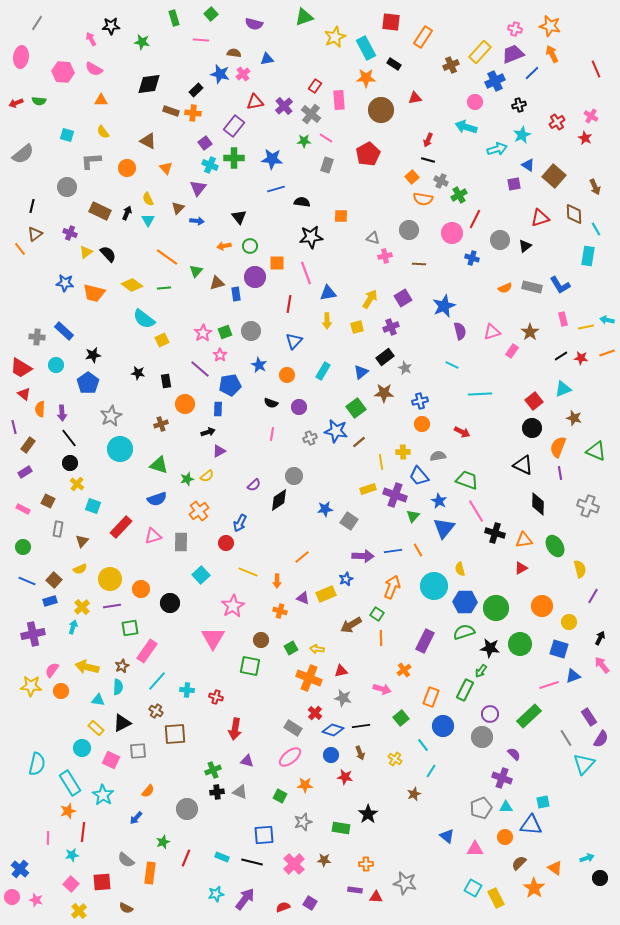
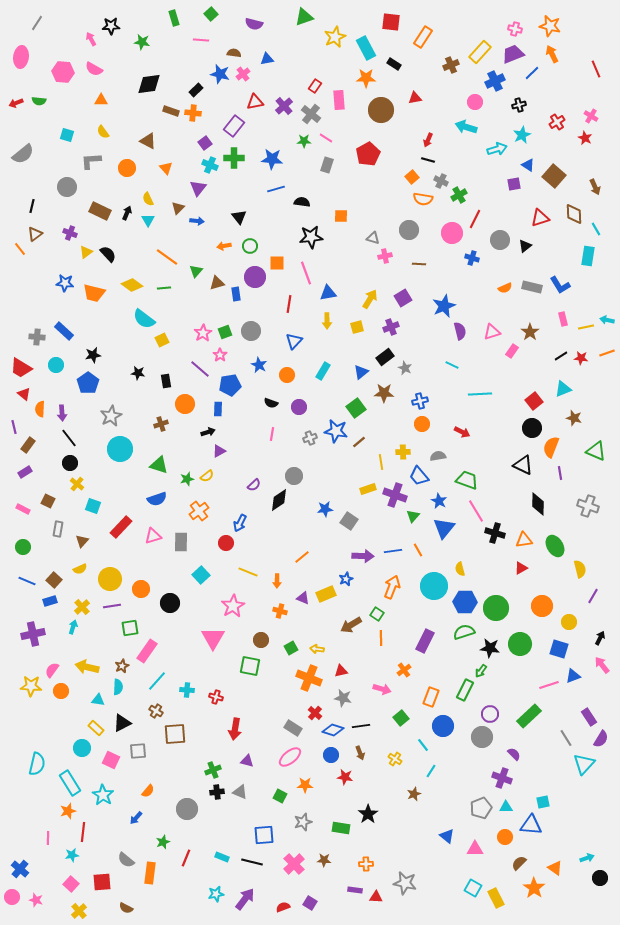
orange semicircle at (558, 447): moved 7 px left
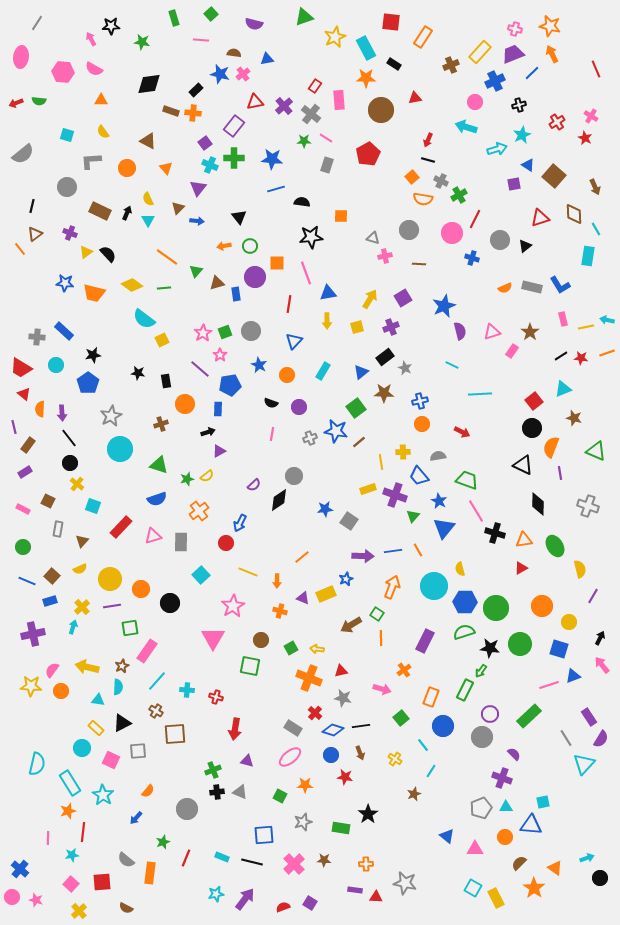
brown square at (54, 580): moved 2 px left, 4 px up
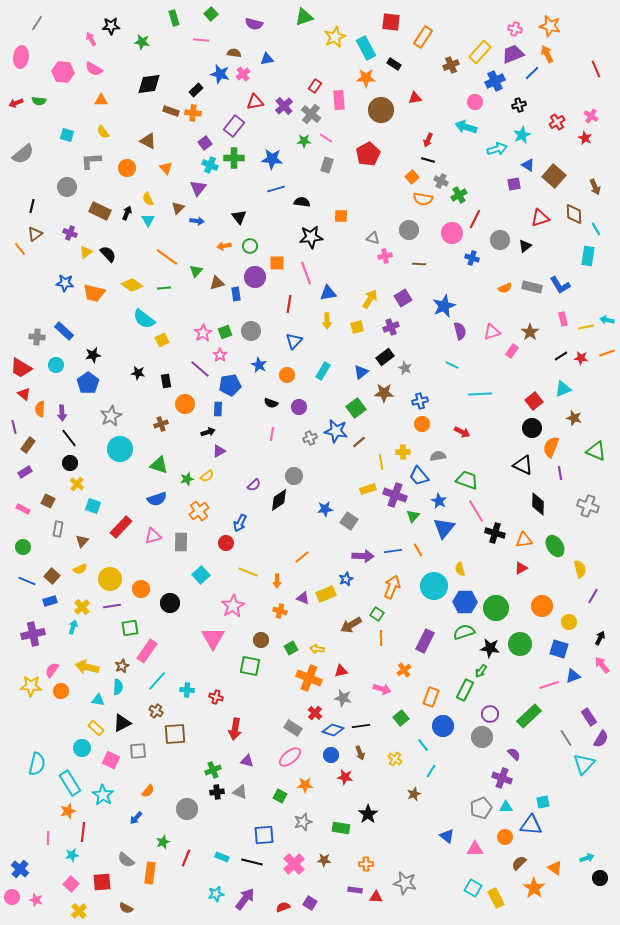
orange arrow at (552, 54): moved 5 px left
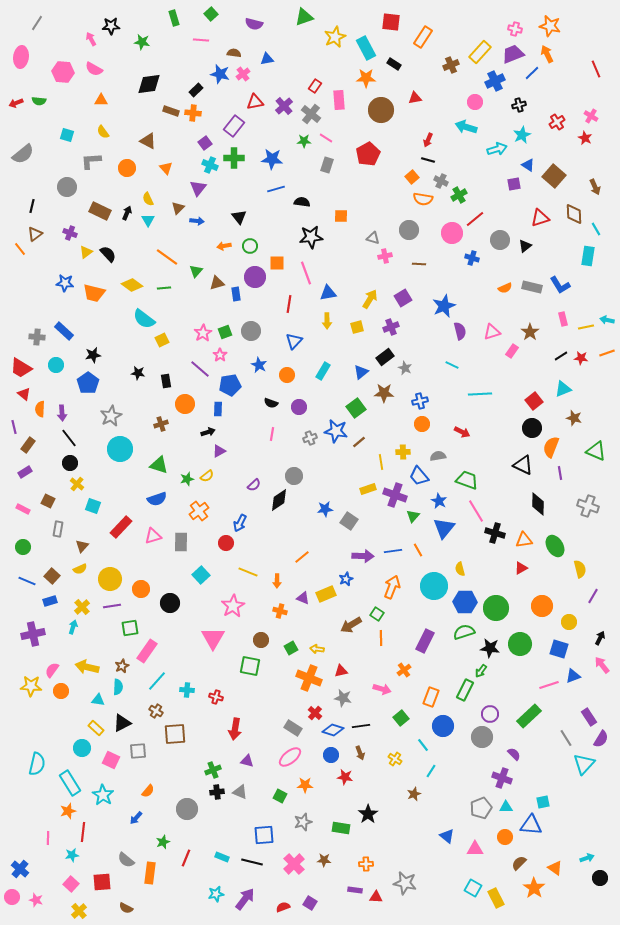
red line at (475, 219): rotated 24 degrees clockwise
brown triangle at (82, 541): moved 5 px down
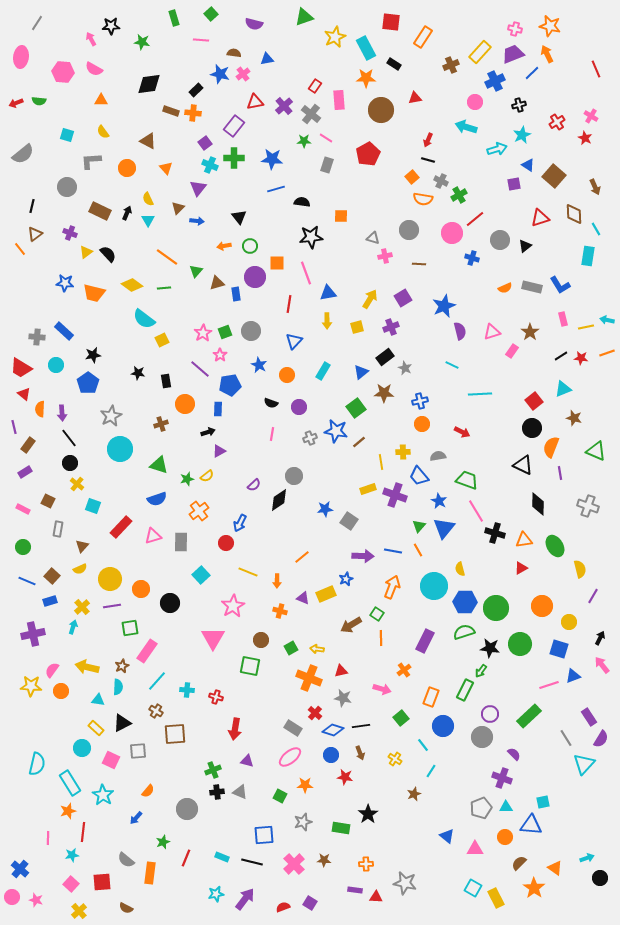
green triangle at (413, 516): moved 6 px right, 10 px down
blue line at (393, 551): rotated 18 degrees clockwise
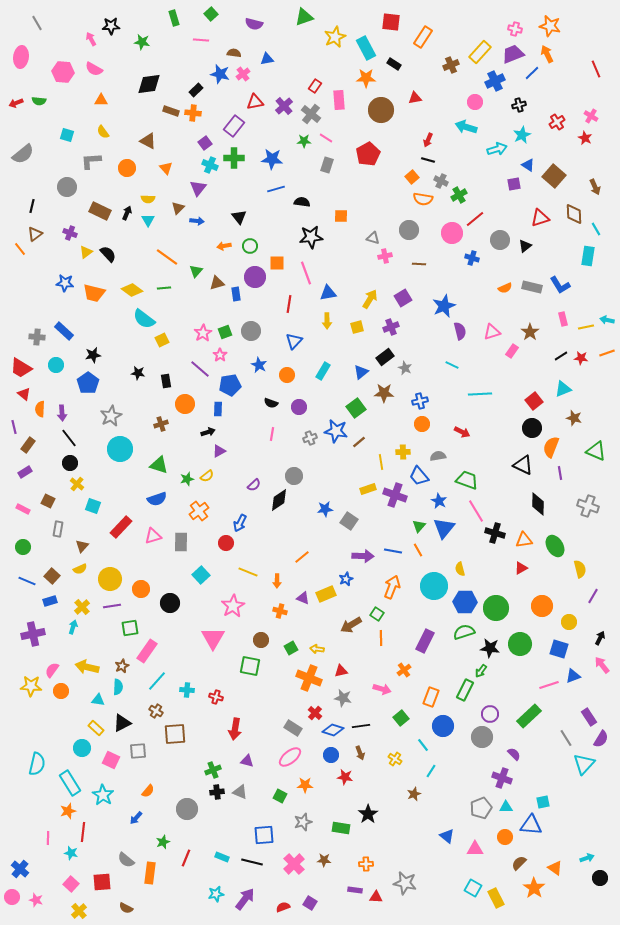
gray line at (37, 23): rotated 63 degrees counterclockwise
yellow semicircle at (148, 199): rotated 64 degrees counterclockwise
yellow diamond at (132, 285): moved 5 px down
cyan star at (72, 855): moved 1 px left, 2 px up; rotated 24 degrees clockwise
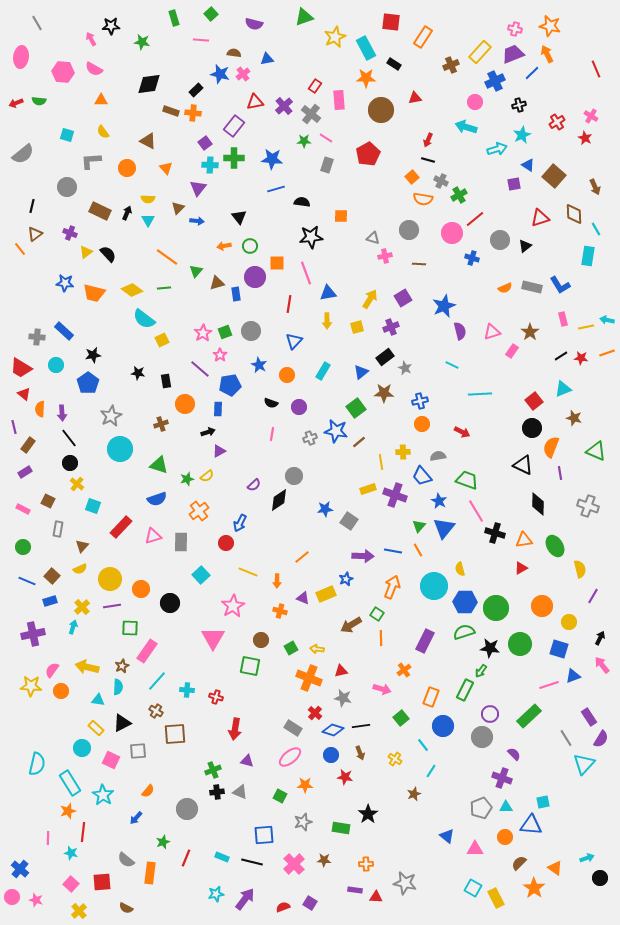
cyan cross at (210, 165): rotated 21 degrees counterclockwise
blue trapezoid at (419, 476): moved 3 px right
green square at (130, 628): rotated 12 degrees clockwise
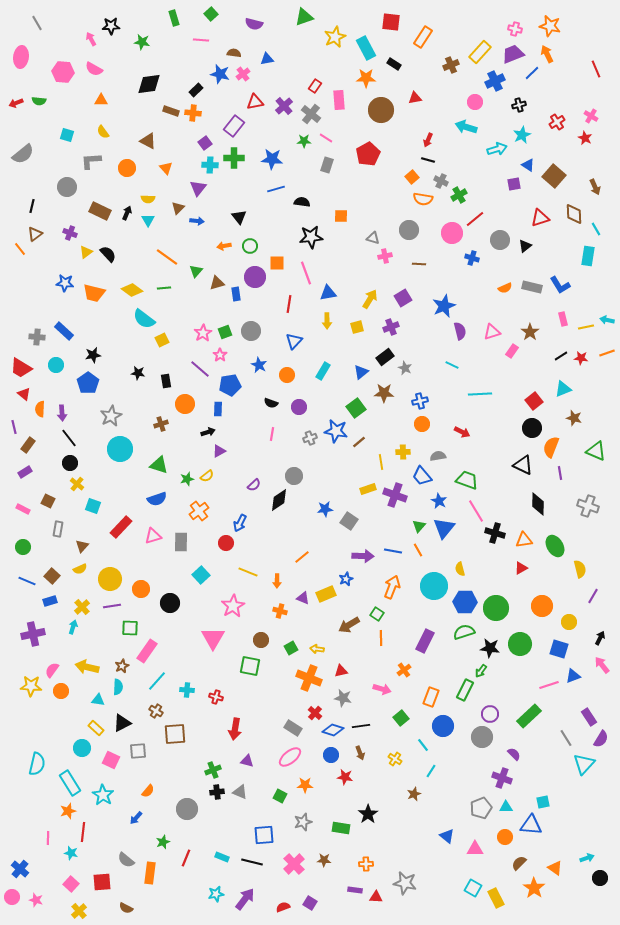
brown arrow at (351, 625): moved 2 px left
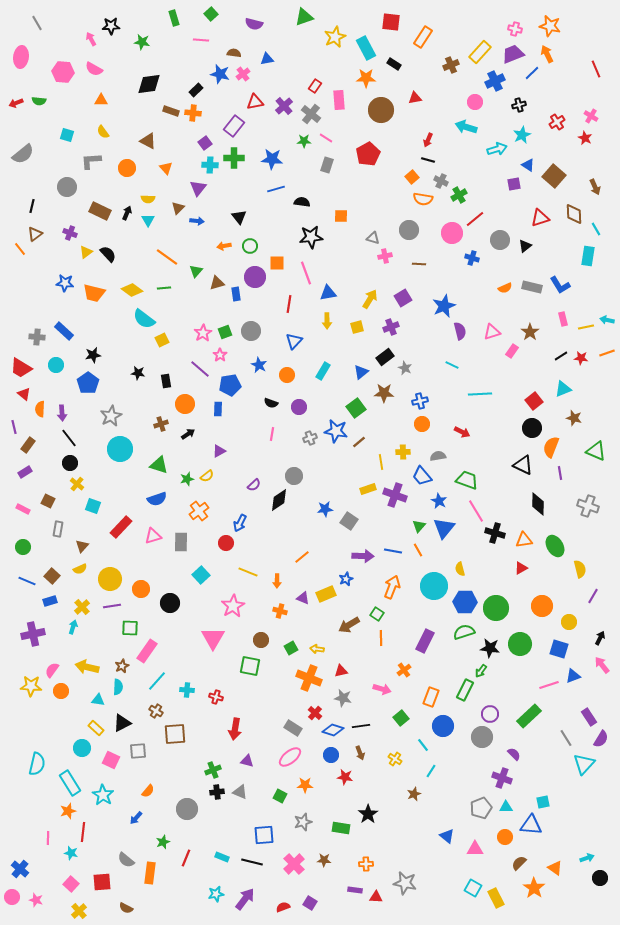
black arrow at (208, 432): moved 20 px left, 2 px down; rotated 16 degrees counterclockwise
